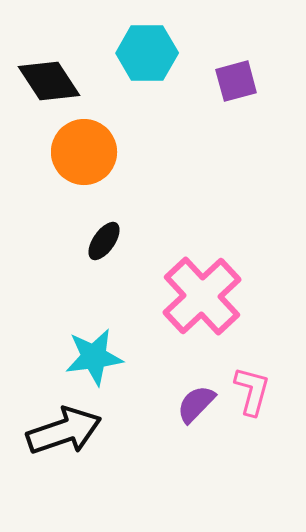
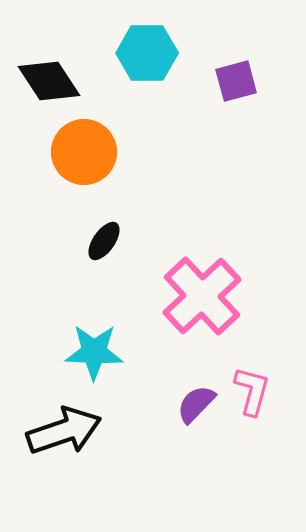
cyan star: moved 5 px up; rotated 10 degrees clockwise
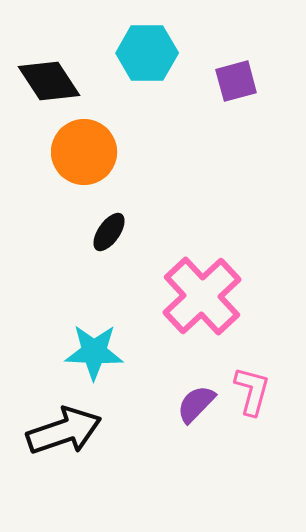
black ellipse: moved 5 px right, 9 px up
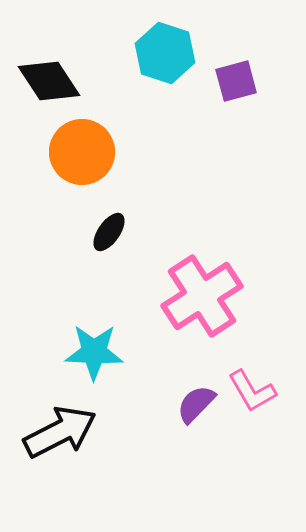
cyan hexagon: moved 18 px right; rotated 18 degrees clockwise
orange circle: moved 2 px left
pink cross: rotated 10 degrees clockwise
pink L-shape: rotated 135 degrees clockwise
black arrow: moved 4 px left, 1 px down; rotated 8 degrees counterclockwise
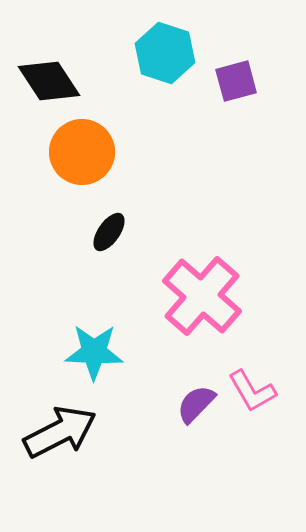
pink cross: rotated 16 degrees counterclockwise
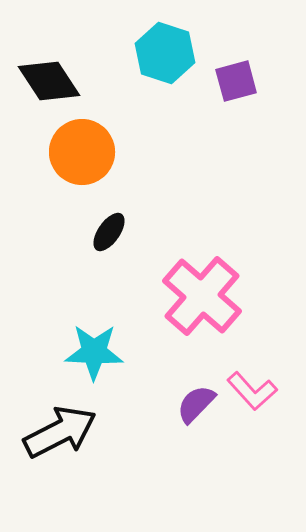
pink L-shape: rotated 12 degrees counterclockwise
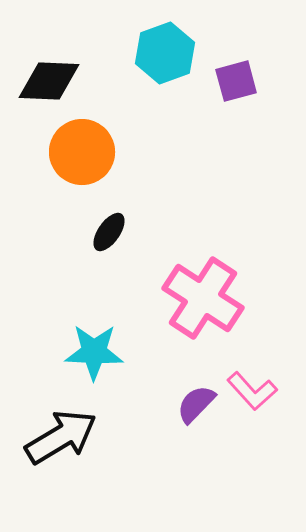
cyan hexagon: rotated 22 degrees clockwise
black diamond: rotated 54 degrees counterclockwise
pink cross: moved 1 px right, 2 px down; rotated 8 degrees counterclockwise
black arrow: moved 1 px right, 5 px down; rotated 4 degrees counterclockwise
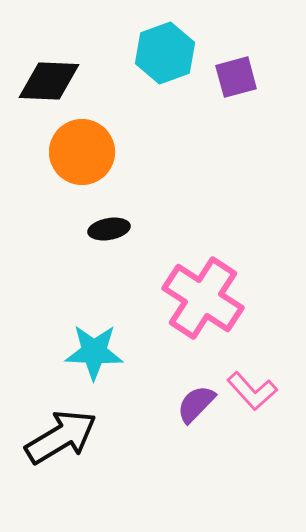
purple square: moved 4 px up
black ellipse: moved 3 px up; rotated 45 degrees clockwise
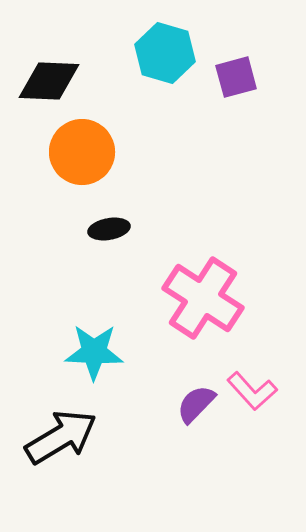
cyan hexagon: rotated 24 degrees counterclockwise
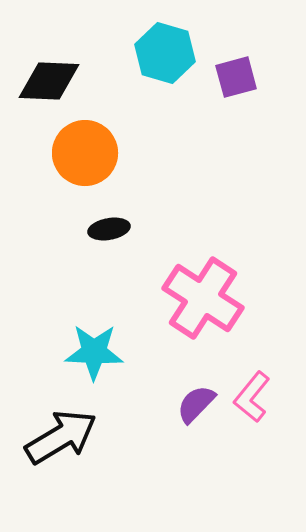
orange circle: moved 3 px right, 1 px down
pink L-shape: moved 6 px down; rotated 81 degrees clockwise
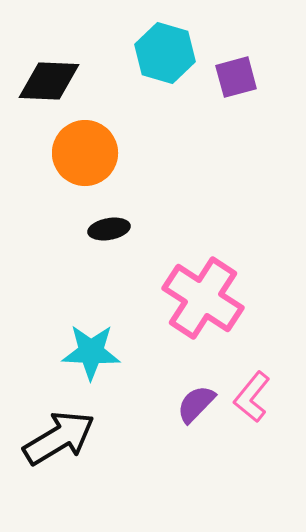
cyan star: moved 3 px left
black arrow: moved 2 px left, 1 px down
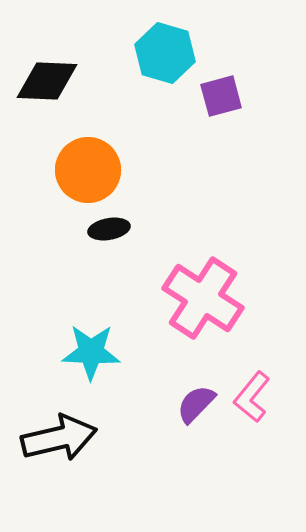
purple square: moved 15 px left, 19 px down
black diamond: moved 2 px left
orange circle: moved 3 px right, 17 px down
black arrow: rotated 18 degrees clockwise
